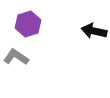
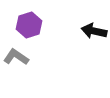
purple hexagon: moved 1 px right, 1 px down
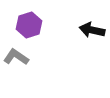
black arrow: moved 2 px left, 1 px up
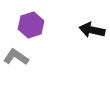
purple hexagon: moved 2 px right
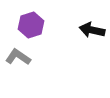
gray L-shape: moved 2 px right
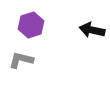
gray L-shape: moved 3 px right, 3 px down; rotated 20 degrees counterclockwise
